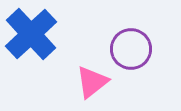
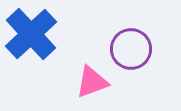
pink triangle: rotated 18 degrees clockwise
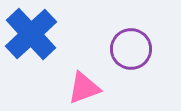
pink triangle: moved 8 px left, 6 px down
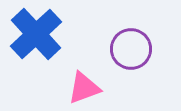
blue cross: moved 5 px right
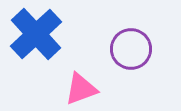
pink triangle: moved 3 px left, 1 px down
